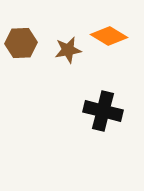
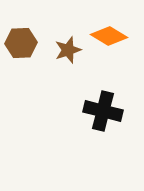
brown star: rotated 8 degrees counterclockwise
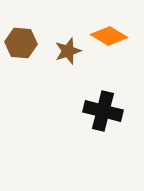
brown hexagon: rotated 8 degrees clockwise
brown star: moved 1 px down
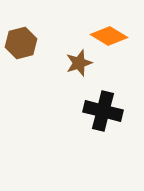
brown hexagon: rotated 20 degrees counterclockwise
brown star: moved 11 px right, 12 px down
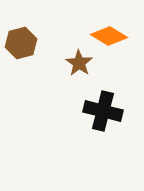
brown star: rotated 20 degrees counterclockwise
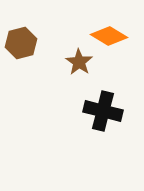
brown star: moved 1 px up
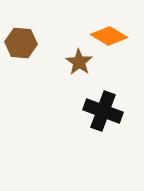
brown hexagon: rotated 20 degrees clockwise
black cross: rotated 6 degrees clockwise
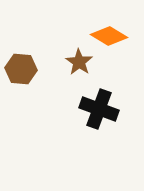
brown hexagon: moved 26 px down
black cross: moved 4 px left, 2 px up
